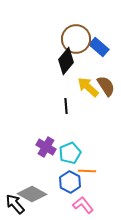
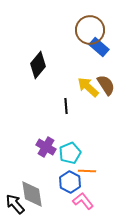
brown circle: moved 14 px right, 9 px up
black diamond: moved 28 px left, 4 px down
brown semicircle: moved 1 px up
gray diamond: rotated 52 degrees clockwise
pink L-shape: moved 4 px up
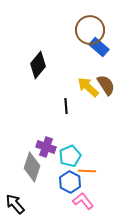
purple cross: rotated 12 degrees counterclockwise
cyan pentagon: moved 3 px down
gray diamond: moved 27 px up; rotated 28 degrees clockwise
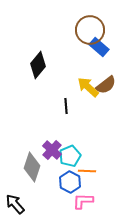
brown semicircle: rotated 85 degrees clockwise
purple cross: moved 6 px right, 3 px down; rotated 24 degrees clockwise
pink L-shape: rotated 50 degrees counterclockwise
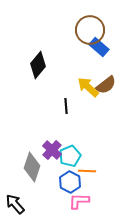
pink L-shape: moved 4 px left
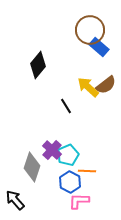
black line: rotated 28 degrees counterclockwise
cyan pentagon: moved 2 px left, 1 px up
black arrow: moved 4 px up
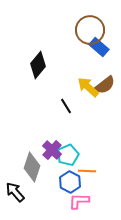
brown semicircle: moved 1 px left
black arrow: moved 8 px up
